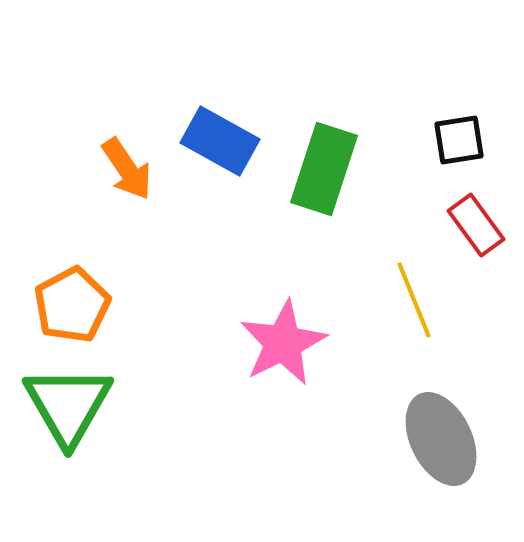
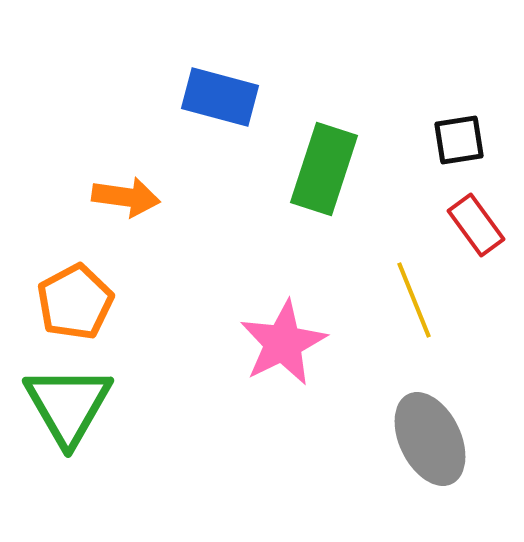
blue rectangle: moved 44 px up; rotated 14 degrees counterclockwise
orange arrow: moved 1 px left, 28 px down; rotated 48 degrees counterclockwise
orange pentagon: moved 3 px right, 3 px up
gray ellipse: moved 11 px left
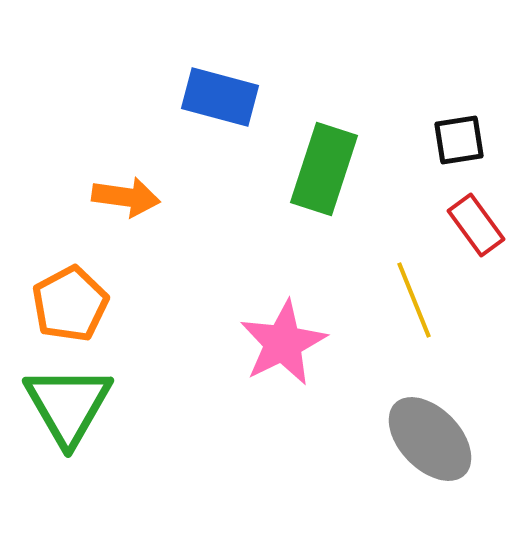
orange pentagon: moved 5 px left, 2 px down
gray ellipse: rotated 18 degrees counterclockwise
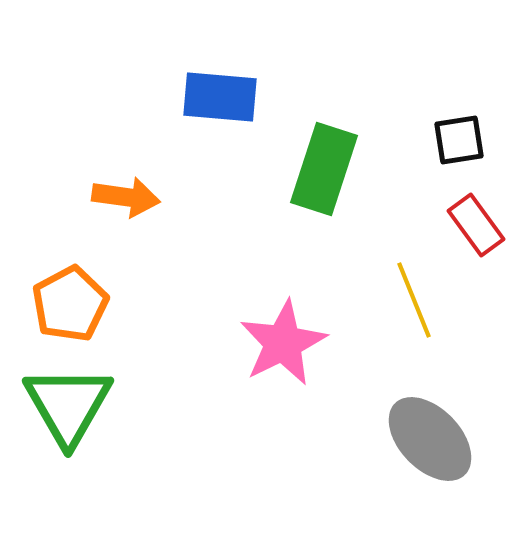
blue rectangle: rotated 10 degrees counterclockwise
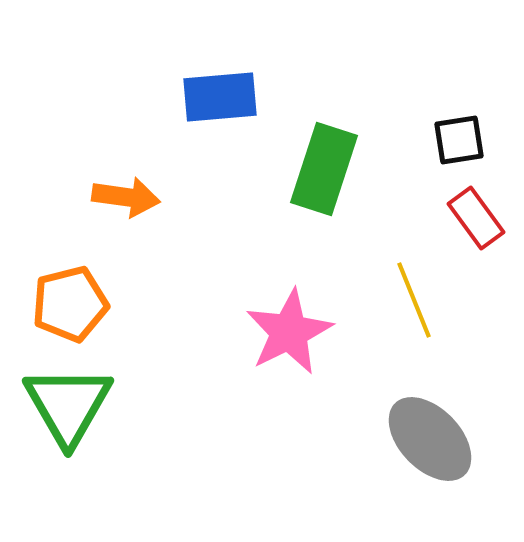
blue rectangle: rotated 10 degrees counterclockwise
red rectangle: moved 7 px up
orange pentagon: rotated 14 degrees clockwise
pink star: moved 6 px right, 11 px up
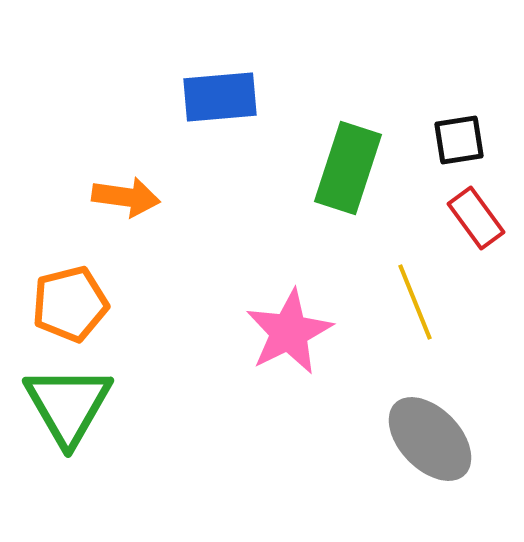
green rectangle: moved 24 px right, 1 px up
yellow line: moved 1 px right, 2 px down
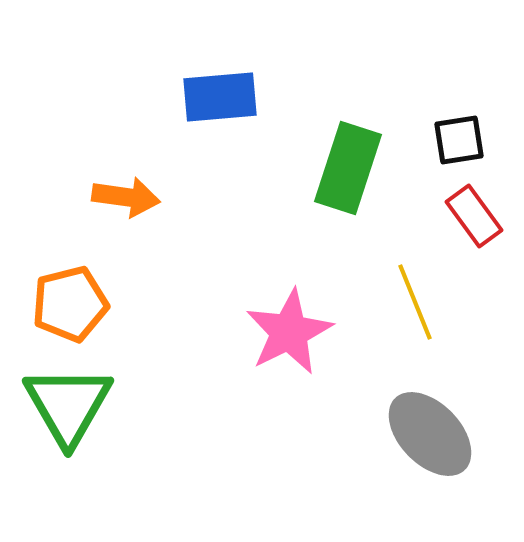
red rectangle: moved 2 px left, 2 px up
gray ellipse: moved 5 px up
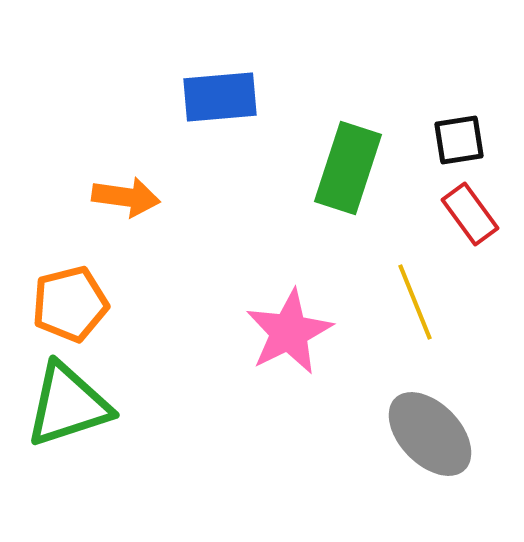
red rectangle: moved 4 px left, 2 px up
green triangle: rotated 42 degrees clockwise
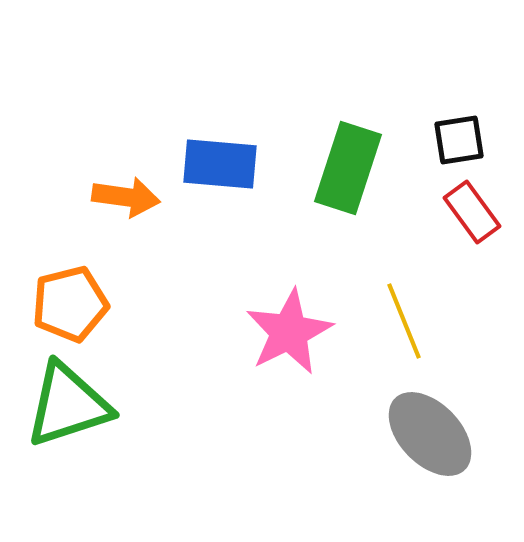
blue rectangle: moved 67 px down; rotated 10 degrees clockwise
red rectangle: moved 2 px right, 2 px up
yellow line: moved 11 px left, 19 px down
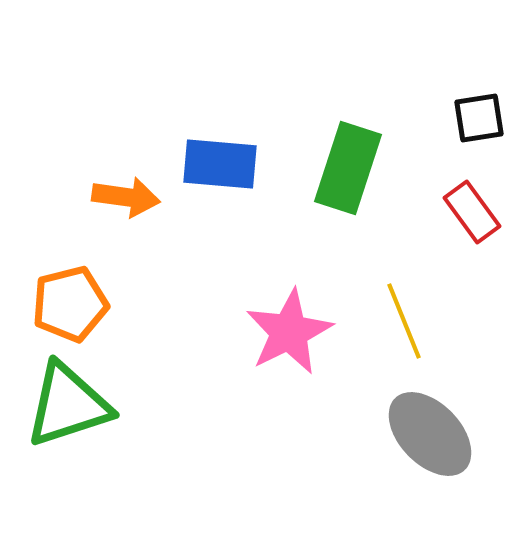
black square: moved 20 px right, 22 px up
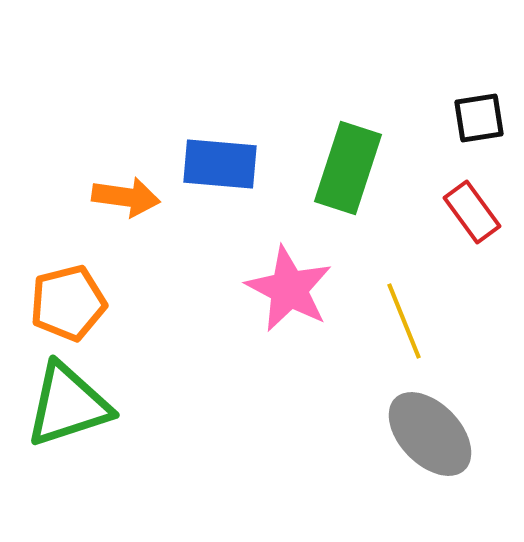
orange pentagon: moved 2 px left, 1 px up
pink star: moved 43 px up; rotated 18 degrees counterclockwise
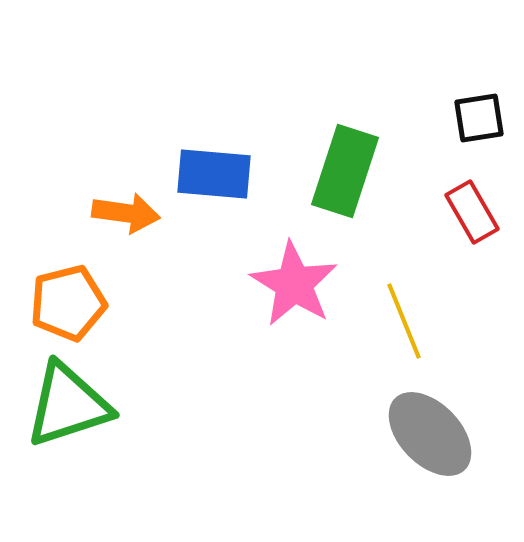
blue rectangle: moved 6 px left, 10 px down
green rectangle: moved 3 px left, 3 px down
orange arrow: moved 16 px down
red rectangle: rotated 6 degrees clockwise
pink star: moved 5 px right, 5 px up; rotated 4 degrees clockwise
